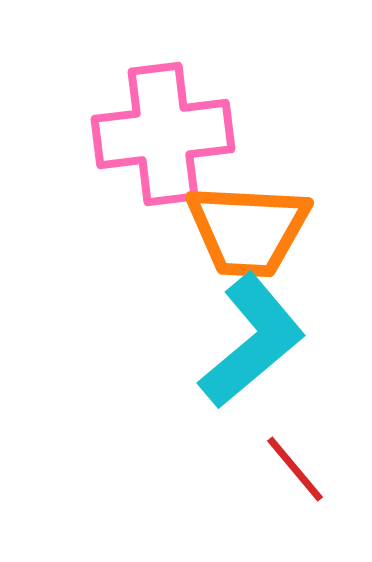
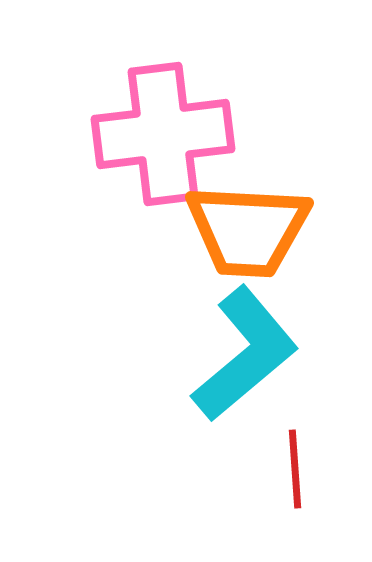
cyan L-shape: moved 7 px left, 13 px down
red line: rotated 36 degrees clockwise
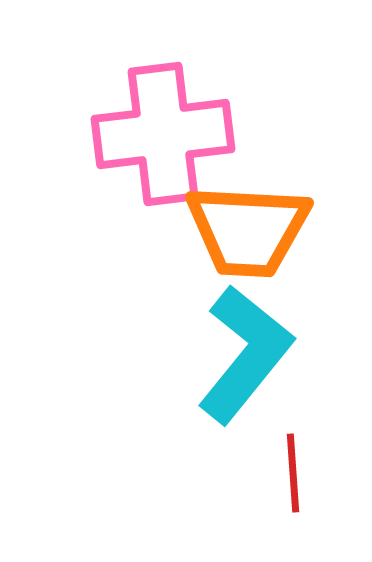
cyan L-shape: rotated 11 degrees counterclockwise
red line: moved 2 px left, 4 px down
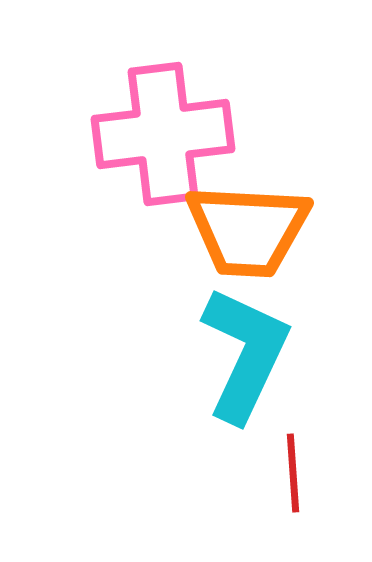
cyan L-shape: rotated 14 degrees counterclockwise
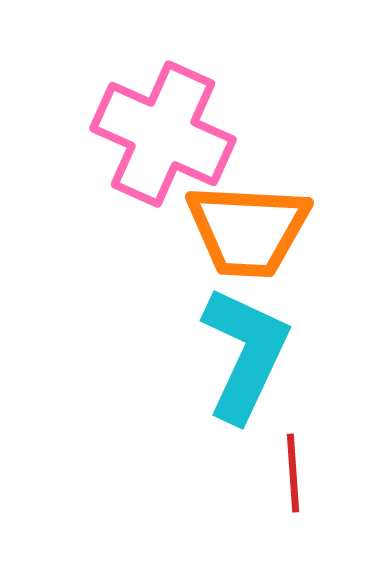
pink cross: rotated 31 degrees clockwise
